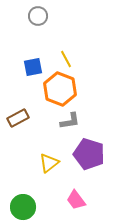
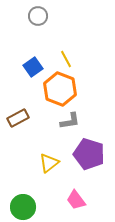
blue square: rotated 24 degrees counterclockwise
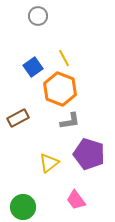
yellow line: moved 2 px left, 1 px up
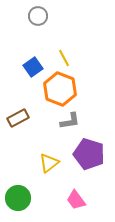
green circle: moved 5 px left, 9 px up
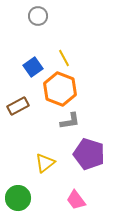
brown rectangle: moved 12 px up
yellow triangle: moved 4 px left
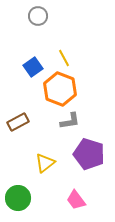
brown rectangle: moved 16 px down
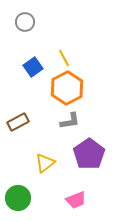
gray circle: moved 13 px left, 6 px down
orange hexagon: moved 7 px right, 1 px up; rotated 12 degrees clockwise
purple pentagon: rotated 20 degrees clockwise
pink trapezoid: rotated 75 degrees counterclockwise
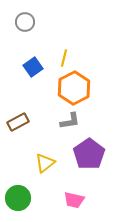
yellow line: rotated 42 degrees clockwise
orange hexagon: moved 7 px right
pink trapezoid: moved 2 px left; rotated 35 degrees clockwise
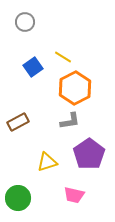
yellow line: moved 1 px left, 1 px up; rotated 72 degrees counterclockwise
orange hexagon: moved 1 px right
yellow triangle: moved 2 px right, 1 px up; rotated 20 degrees clockwise
pink trapezoid: moved 5 px up
